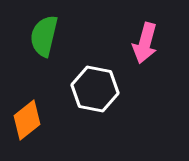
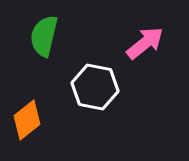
pink arrow: rotated 144 degrees counterclockwise
white hexagon: moved 2 px up
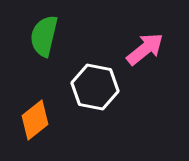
pink arrow: moved 6 px down
orange diamond: moved 8 px right
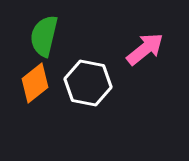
white hexagon: moved 7 px left, 4 px up
orange diamond: moved 37 px up
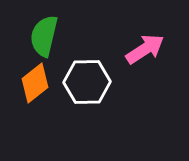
pink arrow: rotated 6 degrees clockwise
white hexagon: moved 1 px left, 1 px up; rotated 12 degrees counterclockwise
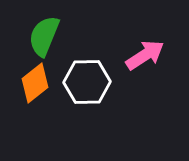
green semicircle: rotated 9 degrees clockwise
pink arrow: moved 6 px down
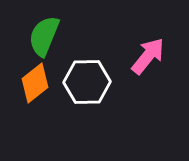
pink arrow: moved 3 px right, 1 px down; rotated 18 degrees counterclockwise
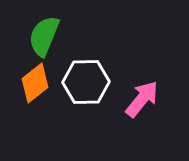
pink arrow: moved 6 px left, 43 px down
white hexagon: moved 1 px left
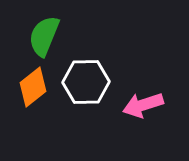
orange diamond: moved 2 px left, 4 px down
pink arrow: moved 1 px right, 6 px down; rotated 147 degrees counterclockwise
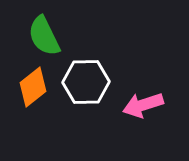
green semicircle: rotated 48 degrees counterclockwise
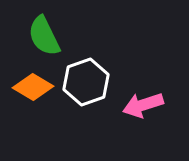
white hexagon: rotated 18 degrees counterclockwise
orange diamond: rotated 69 degrees clockwise
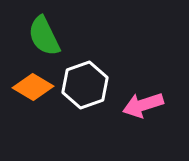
white hexagon: moved 1 px left, 3 px down
